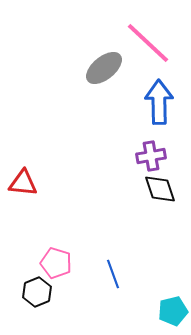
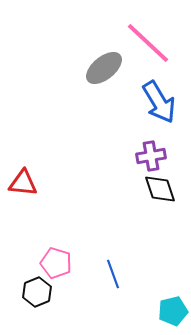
blue arrow: rotated 150 degrees clockwise
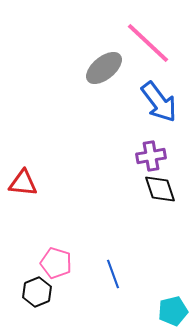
blue arrow: rotated 6 degrees counterclockwise
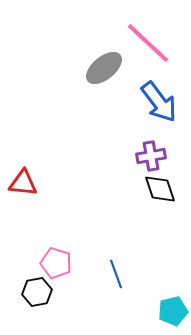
blue line: moved 3 px right
black hexagon: rotated 12 degrees clockwise
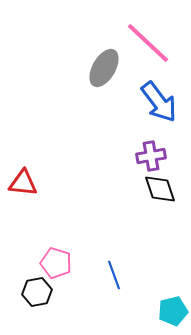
gray ellipse: rotated 21 degrees counterclockwise
blue line: moved 2 px left, 1 px down
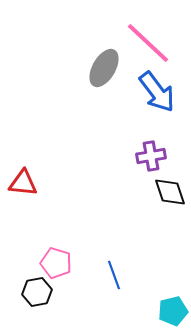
blue arrow: moved 2 px left, 10 px up
black diamond: moved 10 px right, 3 px down
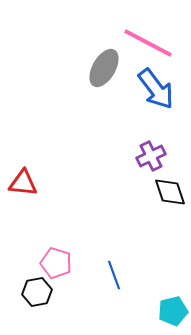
pink line: rotated 15 degrees counterclockwise
blue arrow: moved 1 px left, 3 px up
purple cross: rotated 16 degrees counterclockwise
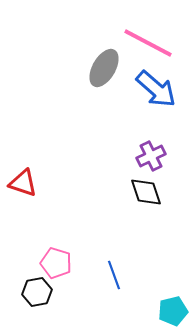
blue arrow: rotated 12 degrees counterclockwise
red triangle: rotated 12 degrees clockwise
black diamond: moved 24 px left
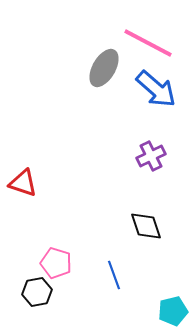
black diamond: moved 34 px down
